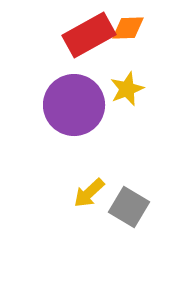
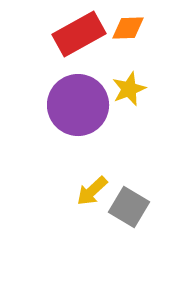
red rectangle: moved 10 px left, 1 px up
yellow star: moved 2 px right
purple circle: moved 4 px right
yellow arrow: moved 3 px right, 2 px up
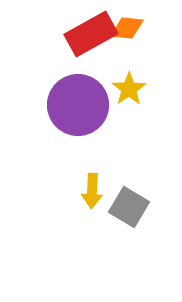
orange diamond: moved 1 px left; rotated 8 degrees clockwise
red rectangle: moved 12 px right
yellow star: rotated 12 degrees counterclockwise
yellow arrow: rotated 44 degrees counterclockwise
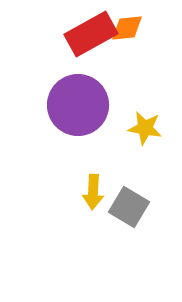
orange diamond: rotated 12 degrees counterclockwise
yellow star: moved 16 px right, 39 px down; rotated 28 degrees counterclockwise
yellow arrow: moved 1 px right, 1 px down
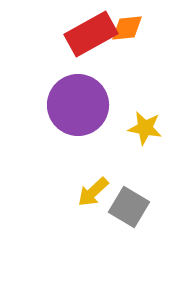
yellow arrow: rotated 44 degrees clockwise
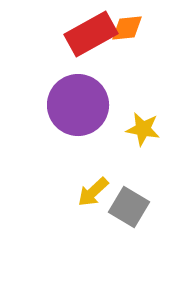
yellow star: moved 2 px left, 1 px down
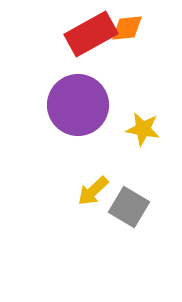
yellow arrow: moved 1 px up
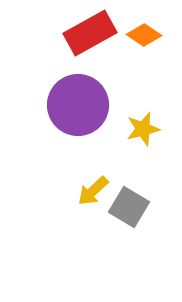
orange diamond: moved 17 px right, 7 px down; rotated 40 degrees clockwise
red rectangle: moved 1 px left, 1 px up
yellow star: rotated 24 degrees counterclockwise
